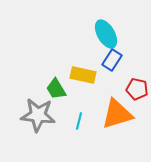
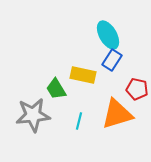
cyan ellipse: moved 2 px right, 1 px down
gray star: moved 5 px left; rotated 12 degrees counterclockwise
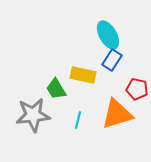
cyan line: moved 1 px left, 1 px up
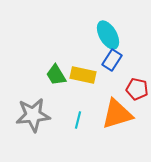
green trapezoid: moved 14 px up
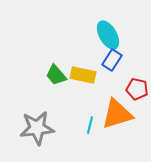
green trapezoid: rotated 10 degrees counterclockwise
gray star: moved 4 px right, 13 px down
cyan line: moved 12 px right, 5 px down
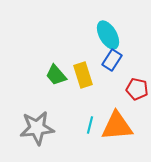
yellow rectangle: rotated 60 degrees clockwise
orange triangle: moved 12 px down; rotated 12 degrees clockwise
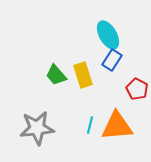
red pentagon: rotated 15 degrees clockwise
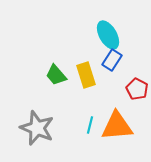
yellow rectangle: moved 3 px right
gray star: rotated 28 degrees clockwise
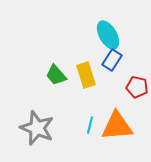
red pentagon: moved 2 px up; rotated 15 degrees counterclockwise
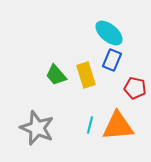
cyan ellipse: moved 1 px right, 2 px up; rotated 20 degrees counterclockwise
blue rectangle: rotated 10 degrees counterclockwise
red pentagon: moved 2 px left, 1 px down
orange triangle: moved 1 px right
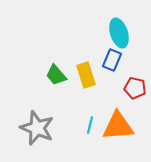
cyan ellipse: moved 10 px right; rotated 32 degrees clockwise
